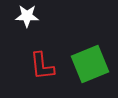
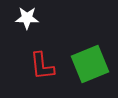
white star: moved 2 px down
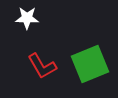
red L-shape: rotated 24 degrees counterclockwise
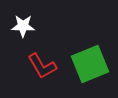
white star: moved 4 px left, 8 px down
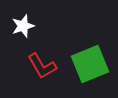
white star: rotated 20 degrees counterclockwise
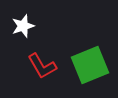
green square: moved 1 px down
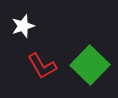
green square: rotated 24 degrees counterclockwise
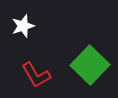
red L-shape: moved 6 px left, 9 px down
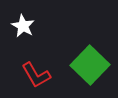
white star: rotated 25 degrees counterclockwise
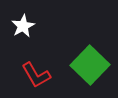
white star: rotated 15 degrees clockwise
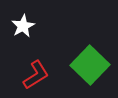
red L-shape: rotated 92 degrees counterclockwise
